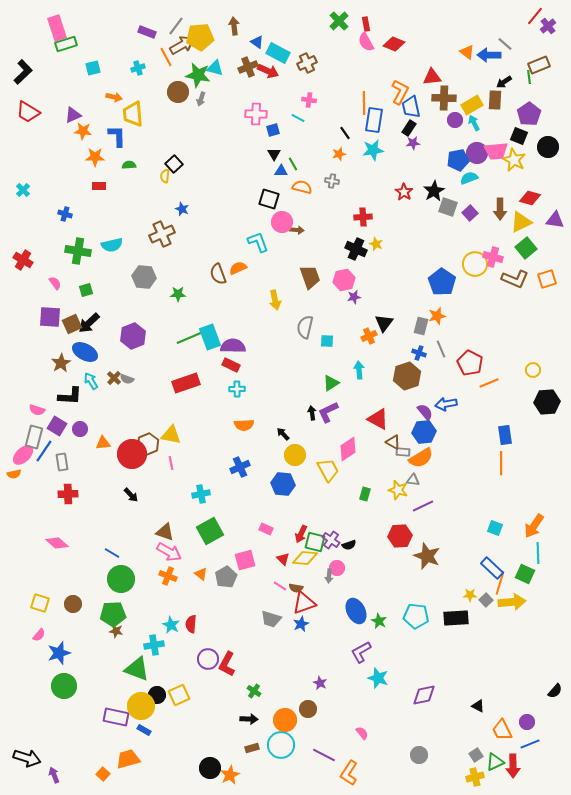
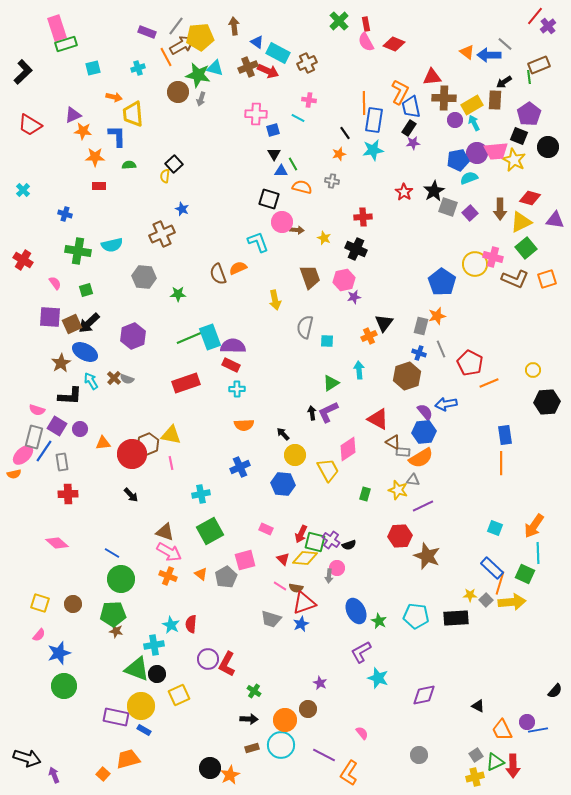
red trapezoid at (28, 112): moved 2 px right, 13 px down
yellow star at (376, 244): moved 52 px left, 6 px up
black circle at (157, 695): moved 21 px up
blue line at (530, 744): moved 8 px right, 14 px up; rotated 12 degrees clockwise
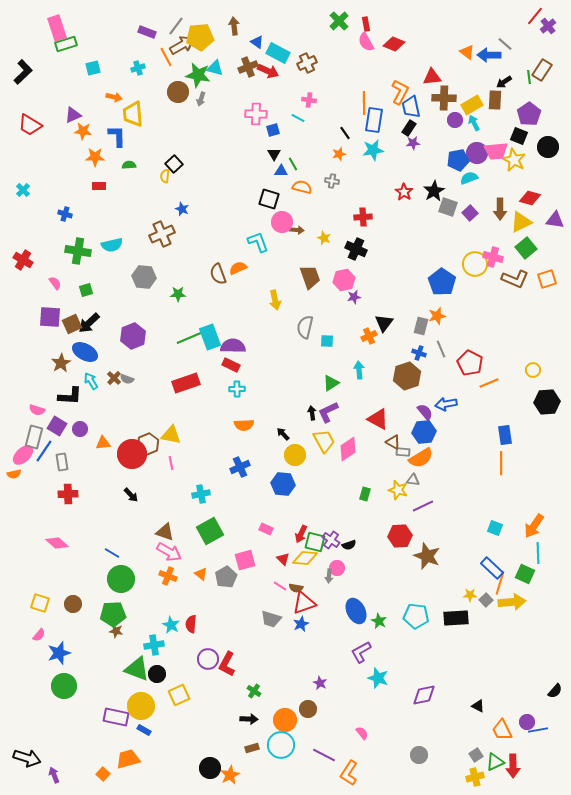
brown rectangle at (539, 65): moved 3 px right, 5 px down; rotated 35 degrees counterclockwise
yellow trapezoid at (328, 470): moved 4 px left, 29 px up
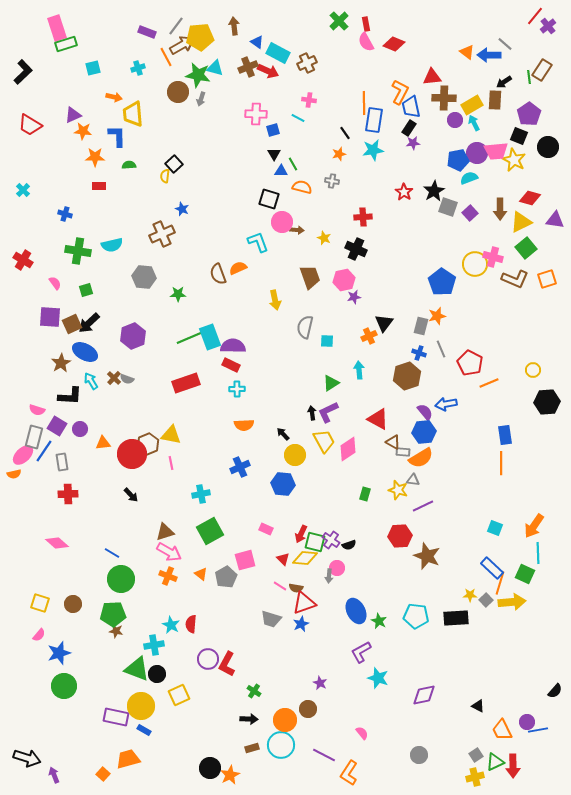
brown triangle at (165, 532): rotated 36 degrees counterclockwise
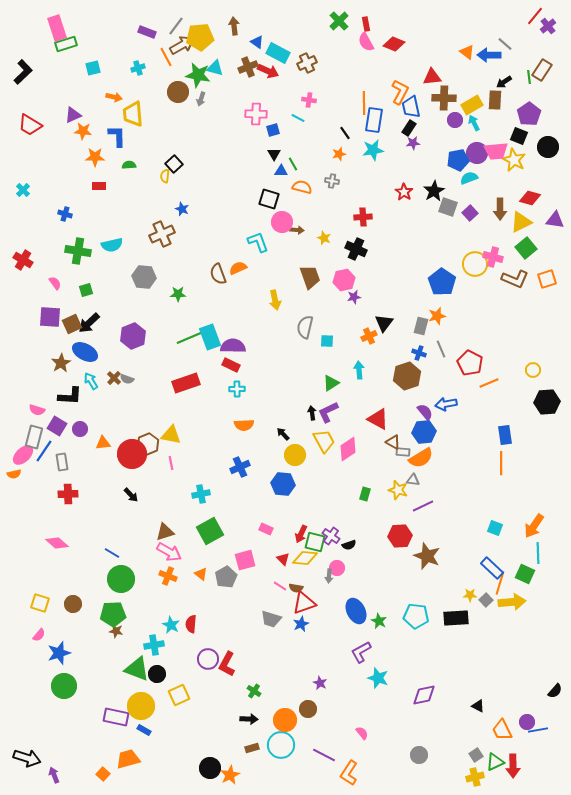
purple cross at (331, 540): moved 4 px up
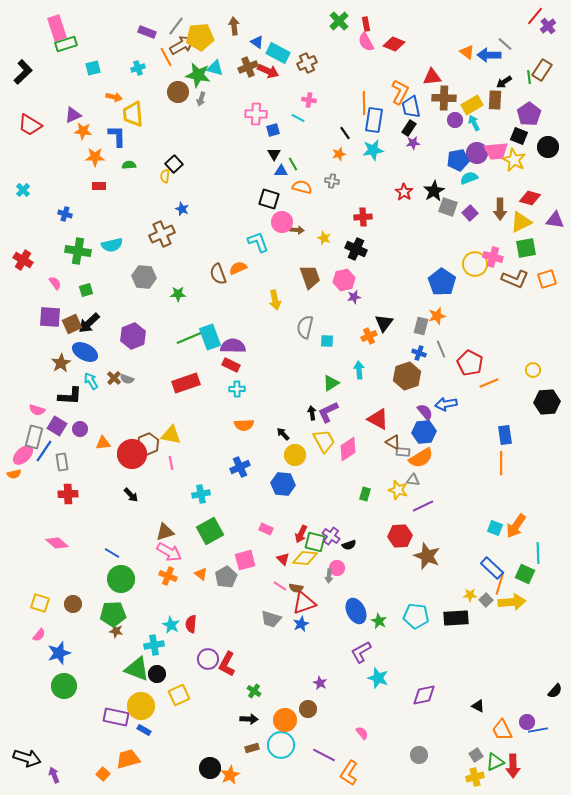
green square at (526, 248): rotated 30 degrees clockwise
orange arrow at (534, 526): moved 18 px left
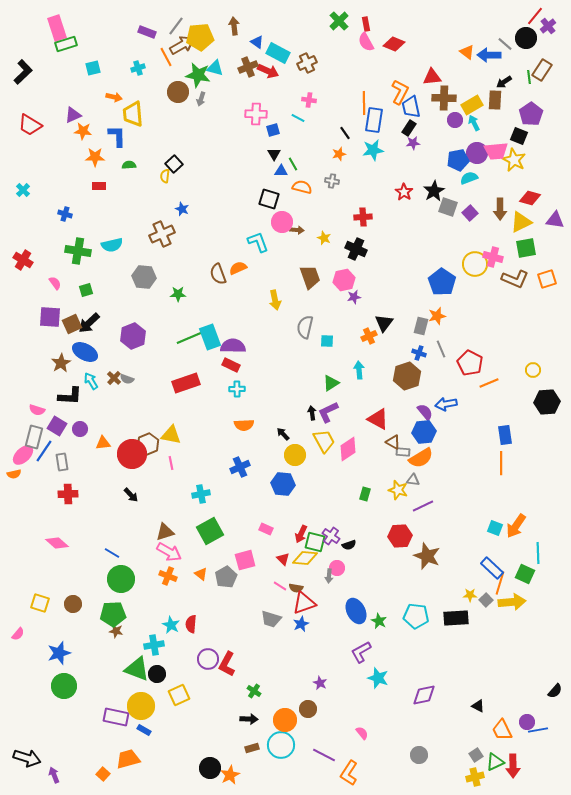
purple pentagon at (529, 114): moved 2 px right
black circle at (548, 147): moved 22 px left, 109 px up
pink semicircle at (39, 635): moved 21 px left, 1 px up
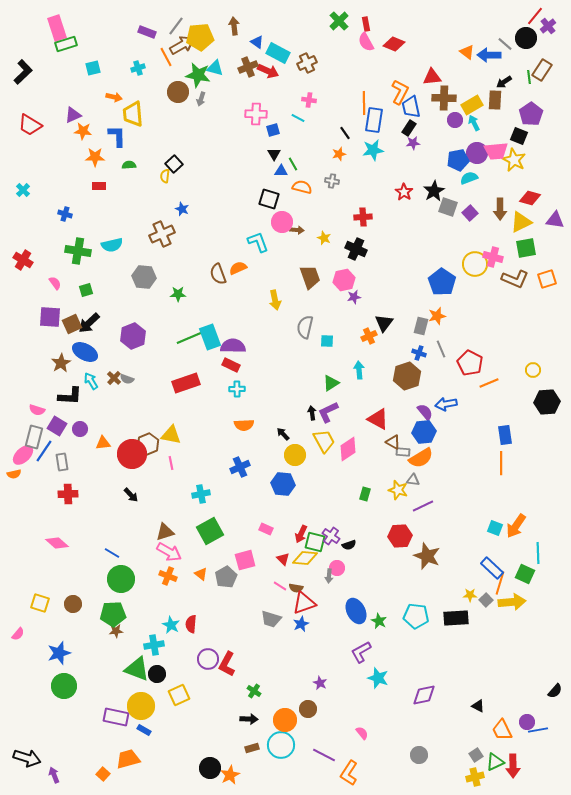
brown star at (116, 631): rotated 16 degrees counterclockwise
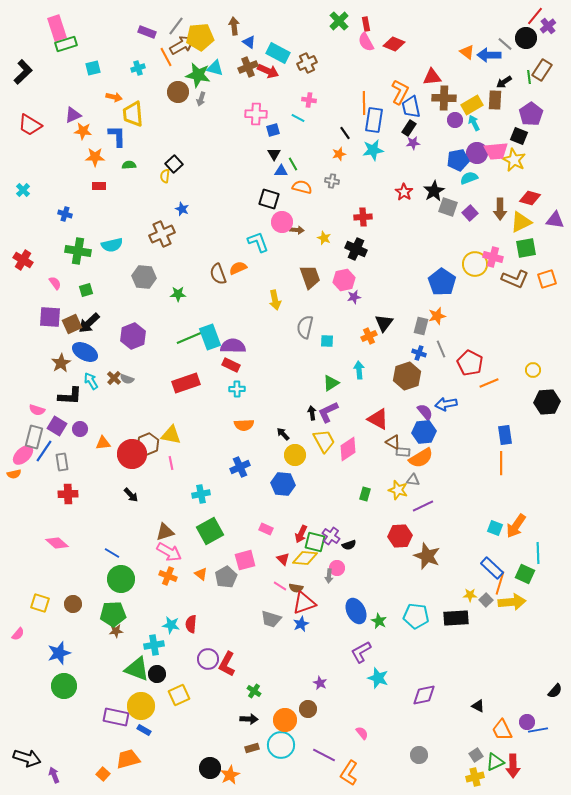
blue triangle at (257, 42): moved 8 px left
cyan star at (171, 625): rotated 18 degrees counterclockwise
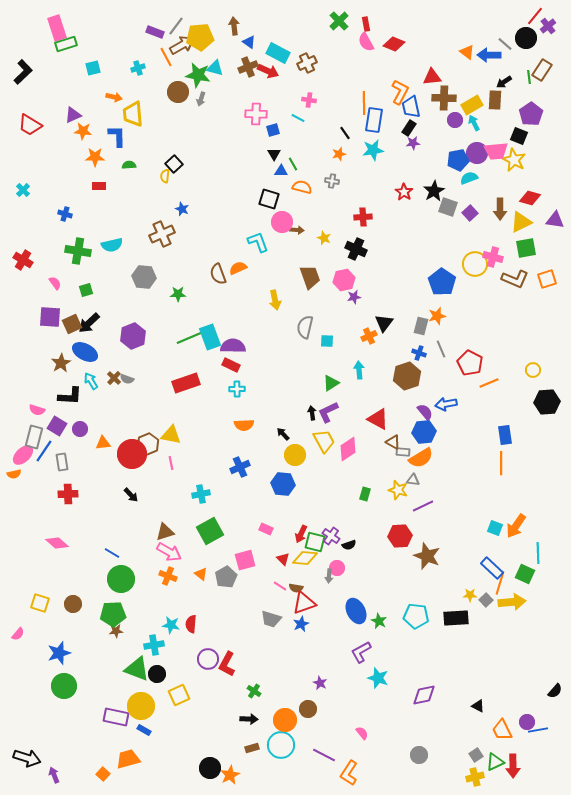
purple rectangle at (147, 32): moved 8 px right
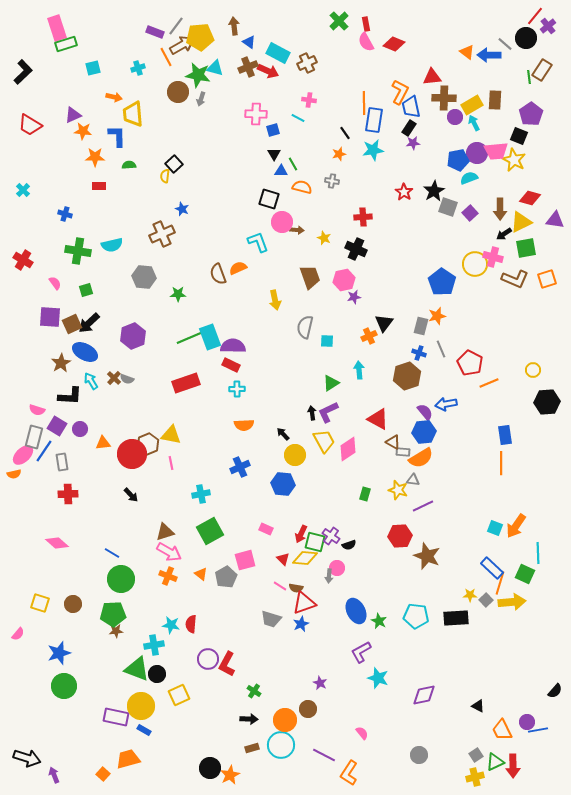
black arrow at (504, 82): moved 152 px down
purple circle at (455, 120): moved 3 px up
